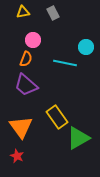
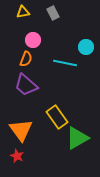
orange triangle: moved 3 px down
green triangle: moved 1 px left
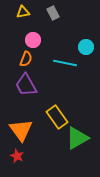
purple trapezoid: rotated 20 degrees clockwise
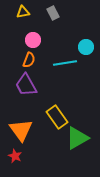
orange semicircle: moved 3 px right, 1 px down
cyan line: rotated 20 degrees counterclockwise
red star: moved 2 px left
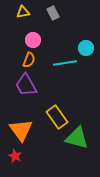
cyan circle: moved 1 px down
green triangle: rotated 45 degrees clockwise
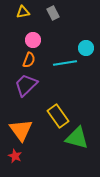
purple trapezoid: rotated 75 degrees clockwise
yellow rectangle: moved 1 px right, 1 px up
